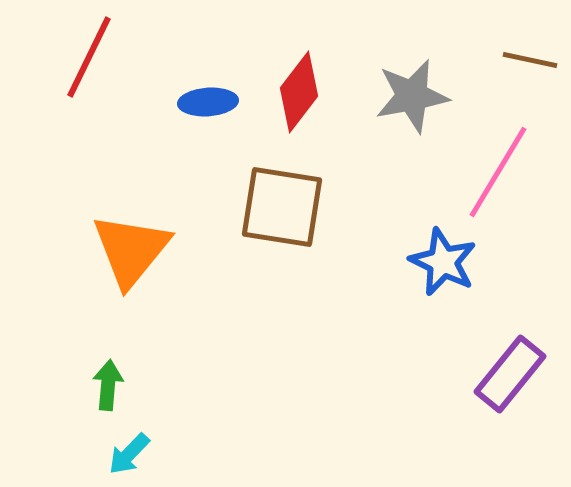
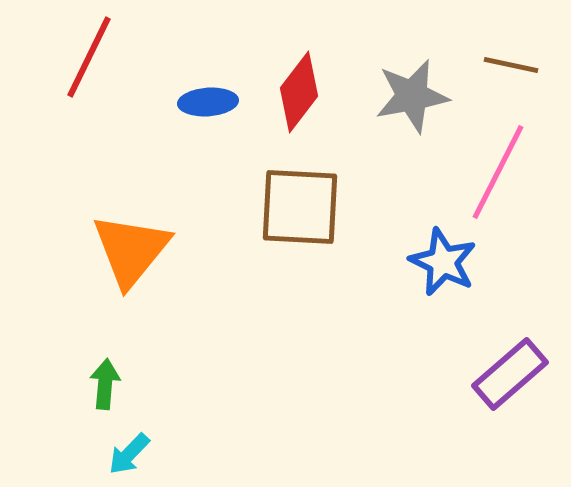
brown line: moved 19 px left, 5 px down
pink line: rotated 4 degrees counterclockwise
brown square: moved 18 px right; rotated 6 degrees counterclockwise
purple rectangle: rotated 10 degrees clockwise
green arrow: moved 3 px left, 1 px up
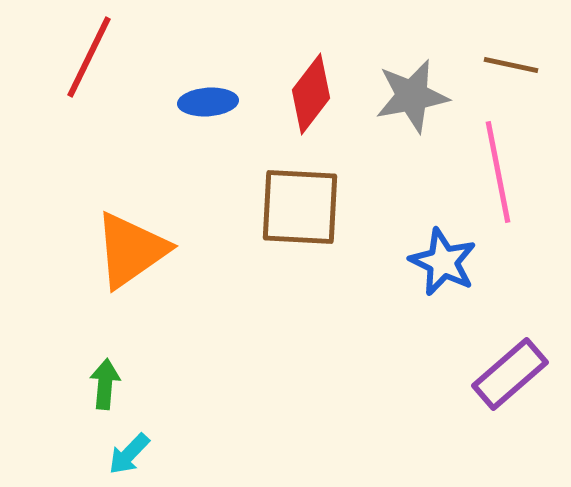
red diamond: moved 12 px right, 2 px down
pink line: rotated 38 degrees counterclockwise
orange triangle: rotated 16 degrees clockwise
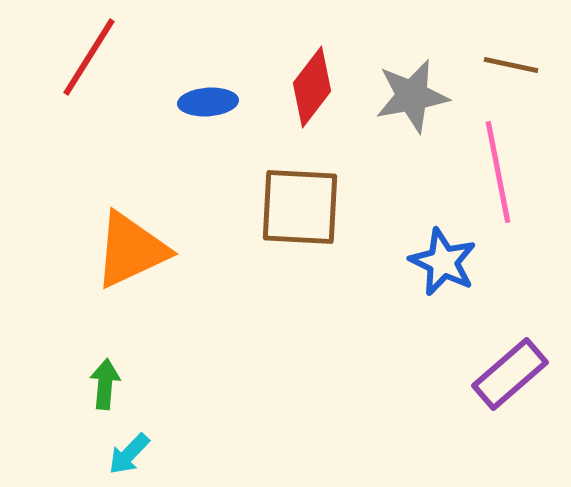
red line: rotated 6 degrees clockwise
red diamond: moved 1 px right, 7 px up
orange triangle: rotated 10 degrees clockwise
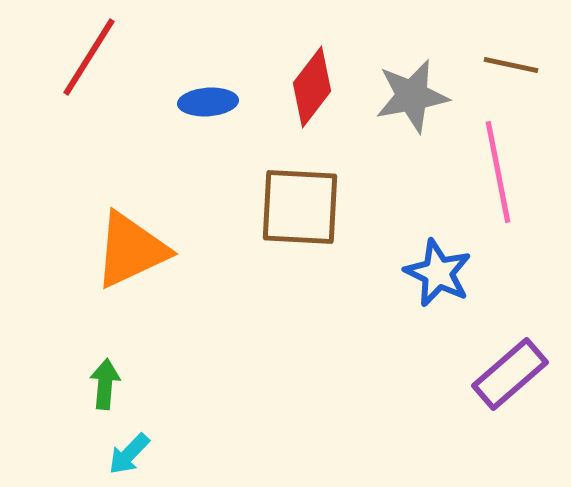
blue star: moved 5 px left, 11 px down
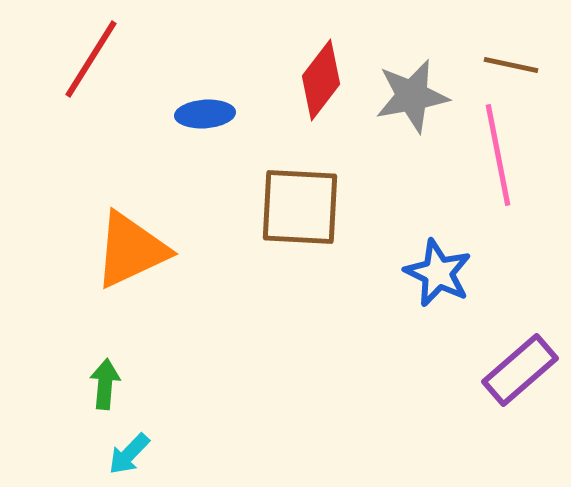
red line: moved 2 px right, 2 px down
red diamond: moved 9 px right, 7 px up
blue ellipse: moved 3 px left, 12 px down
pink line: moved 17 px up
purple rectangle: moved 10 px right, 4 px up
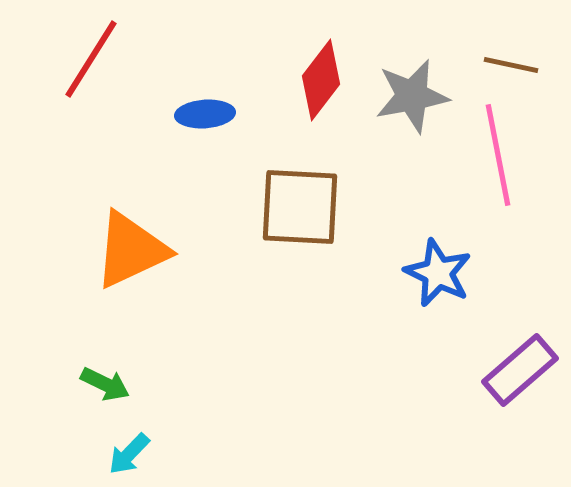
green arrow: rotated 111 degrees clockwise
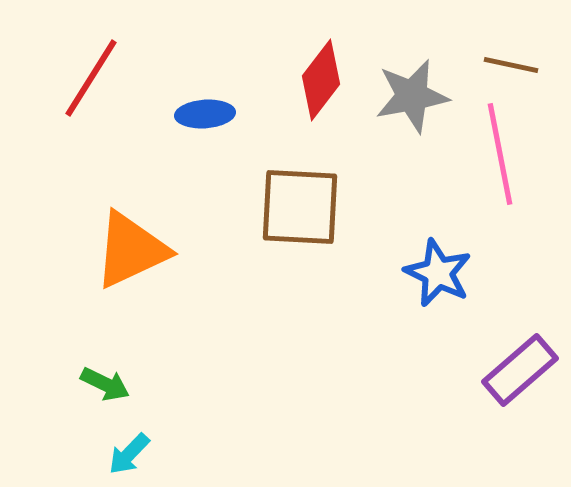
red line: moved 19 px down
pink line: moved 2 px right, 1 px up
